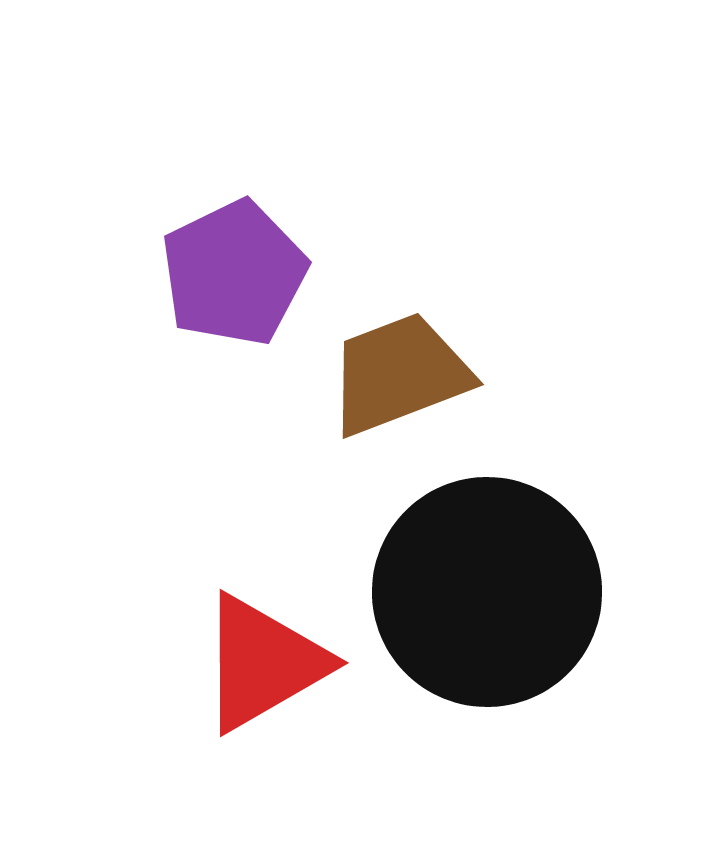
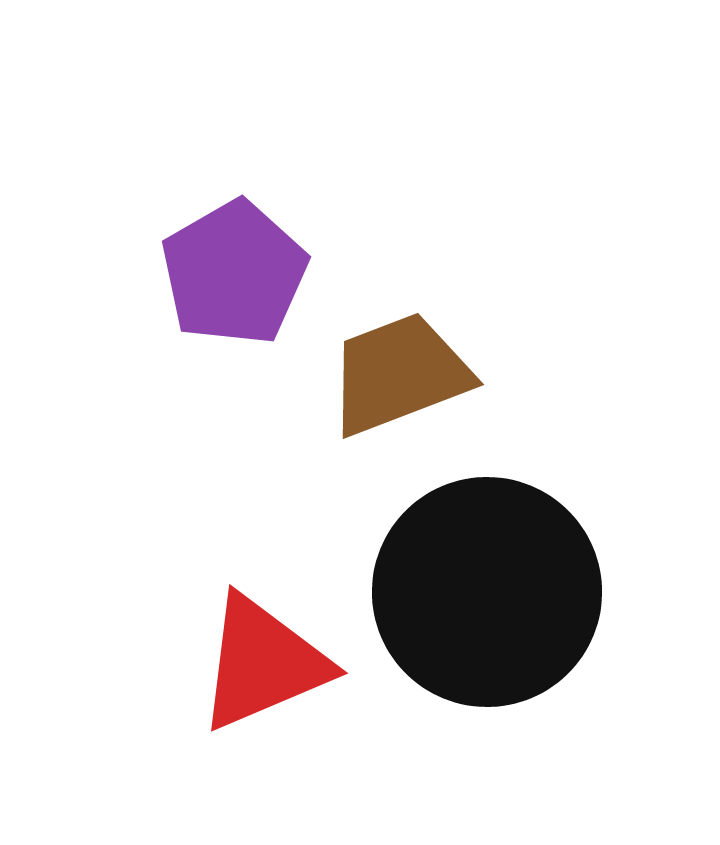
purple pentagon: rotated 4 degrees counterclockwise
red triangle: rotated 7 degrees clockwise
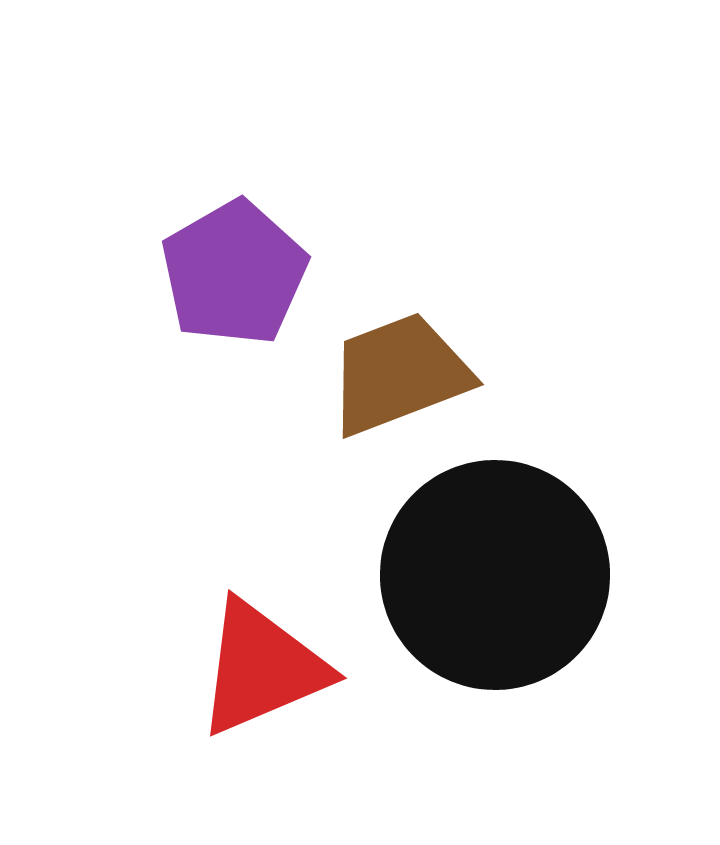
black circle: moved 8 px right, 17 px up
red triangle: moved 1 px left, 5 px down
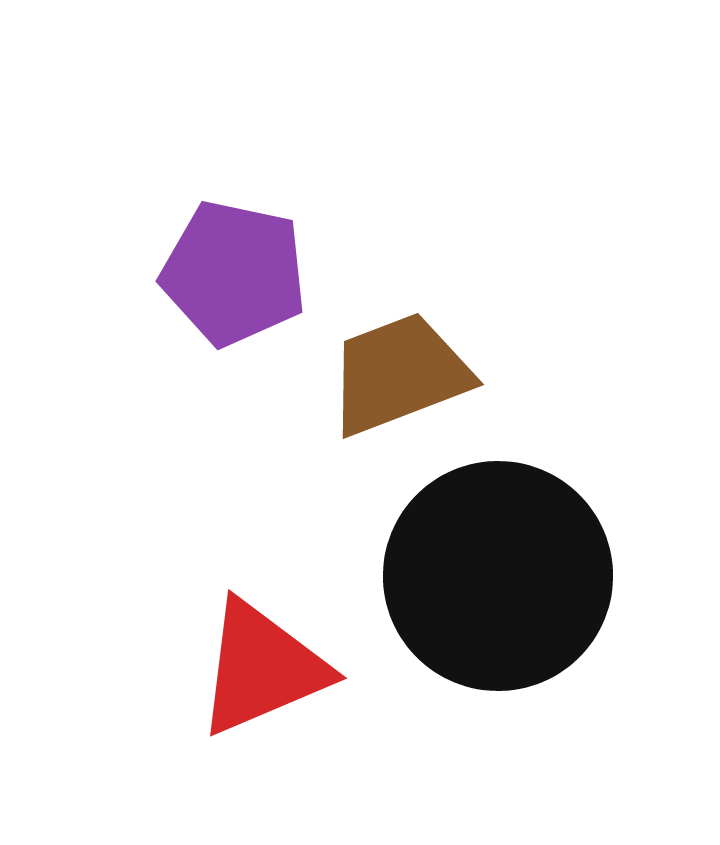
purple pentagon: rotated 30 degrees counterclockwise
black circle: moved 3 px right, 1 px down
